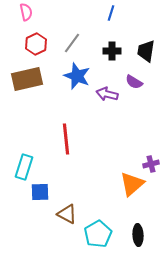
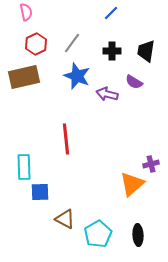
blue line: rotated 28 degrees clockwise
brown rectangle: moved 3 px left, 2 px up
cyan rectangle: rotated 20 degrees counterclockwise
brown triangle: moved 2 px left, 5 px down
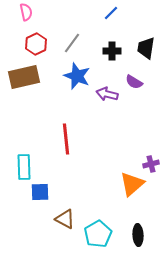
black trapezoid: moved 3 px up
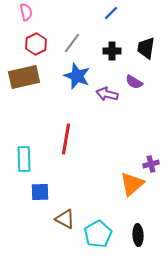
red line: rotated 16 degrees clockwise
cyan rectangle: moved 8 px up
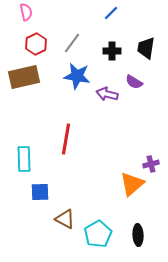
blue star: rotated 12 degrees counterclockwise
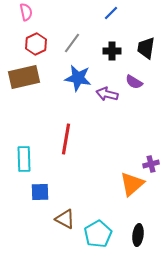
blue star: moved 1 px right, 2 px down
black ellipse: rotated 10 degrees clockwise
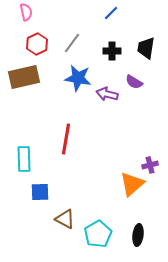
red hexagon: moved 1 px right
purple cross: moved 1 px left, 1 px down
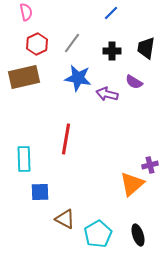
black ellipse: rotated 25 degrees counterclockwise
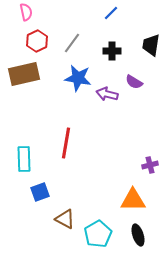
red hexagon: moved 3 px up
black trapezoid: moved 5 px right, 3 px up
brown rectangle: moved 3 px up
red line: moved 4 px down
orange triangle: moved 1 px right, 16 px down; rotated 40 degrees clockwise
blue square: rotated 18 degrees counterclockwise
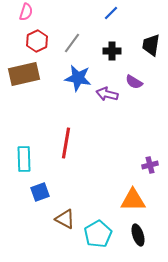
pink semicircle: rotated 30 degrees clockwise
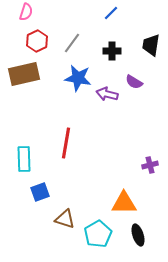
orange triangle: moved 9 px left, 3 px down
brown triangle: rotated 10 degrees counterclockwise
